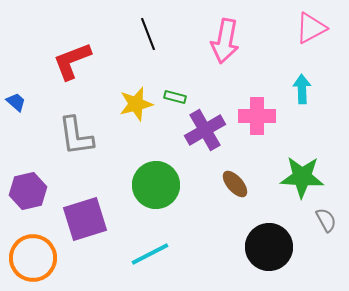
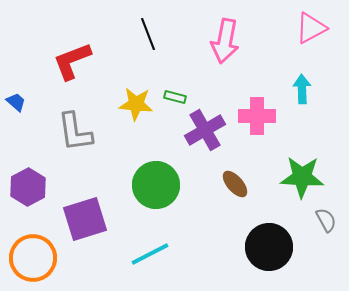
yellow star: rotated 20 degrees clockwise
gray L-shape: moved 1 px left, 4 px up
purple hexagon: moved 4 px up; rotated 15 degrees counterclockwise
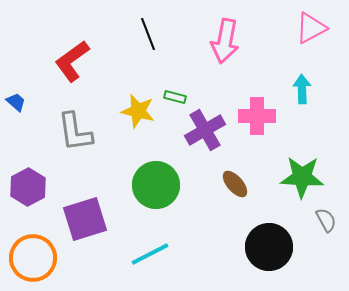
red L-shape: rotated 15 degrees counterclockwise
yellow star: moved 2 px right, 7 px down; rotated 8 degrees clockwise
